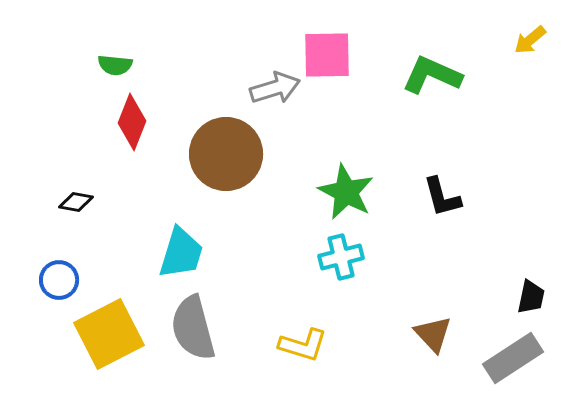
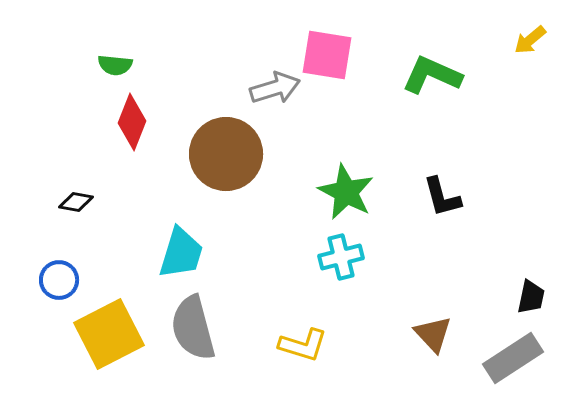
pink square: rotated 10 degrees clockwise
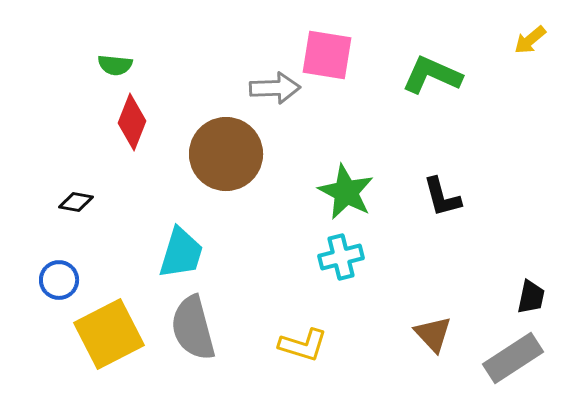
gray arrow: rotated 15 degrees clockwise
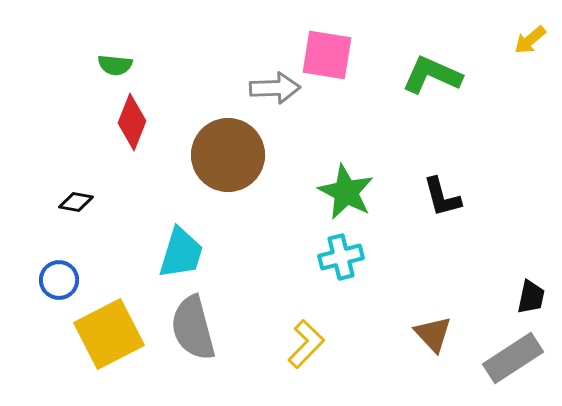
brown circle: moved 2 px right, 1 px down
yellow L-shape: moved 3 px right, 1 px up; rotated 63 degrees counterclockwise
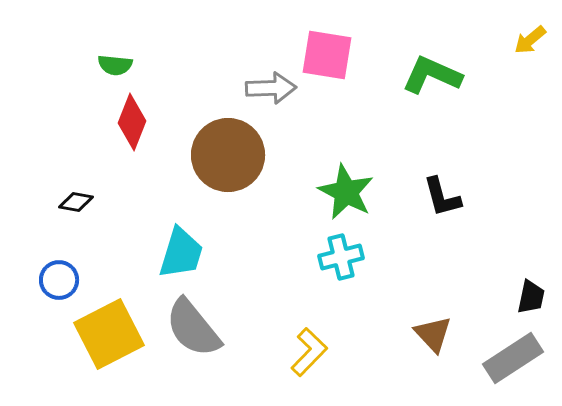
gray arrow: moved 4 px left
gray semicircle: rotated 24 degrees counterclockwise
yellow L-shape: moved 3 px right, 8 px down
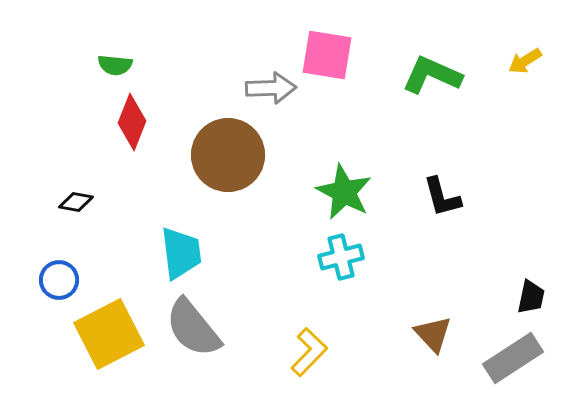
yellow arrow: moved 5 px left, 21 px down; rotated 8 degrees clockwise
green star: moved 2 px left
cyan trapezoid: rotated 24 degrees counterclockwise
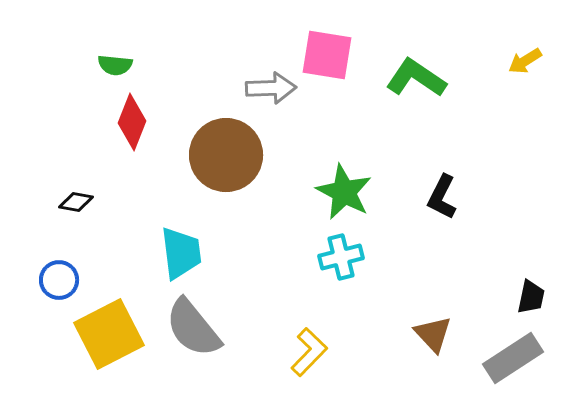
green L-shape: moved 16 px left, 3 px down; rotated 10 degrees clockwise
brown circle: moved 2 px left
black L-shape: rotated 42 degrees clockwise
